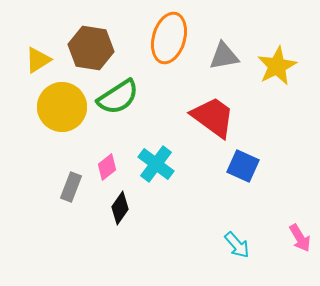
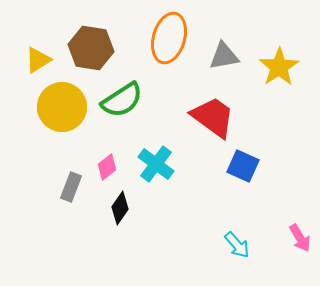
yellow star: moved 2 px right, 1 px down; rotated 6 degrees counterclockwise
green semicircle: moved 4 px right, 3 px down
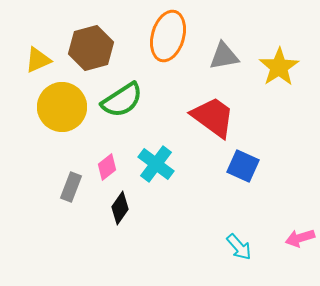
orange ellipse: moved 1 px left, 2 px up
brown hexagon: rotated 24 degrees counterclockwise
yellow triangle: rotated 8 degrees clockwise
pink arrow: rotated 104 degrees clockwise
cyan arrow: moved 2 px right, 2 px down
